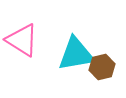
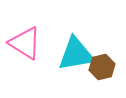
pink triangle: moved 3 px right, 3 px down
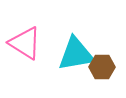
brown hexagon: rotated 15 degrees clockwise
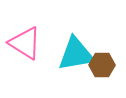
brown hexagon: moved 2 px up
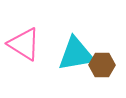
pink triangle: moved 1 px left, 1 px down
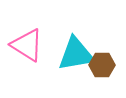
pink triangle: moved 3 px right, 1 px down
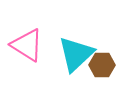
cyan triangle: rotated 33 degrees counterclockwise
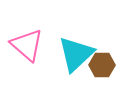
pink triangle: rotated 9 degrees clockwise
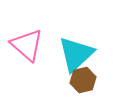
brown hexagon: moved 19 px left, 15 px down; rotated 15 degrees counterclockwise
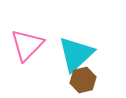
pink triangle: rotated 33 degrees clockwise
